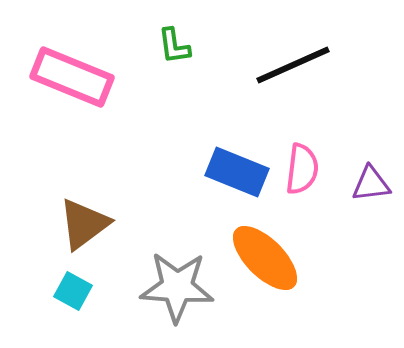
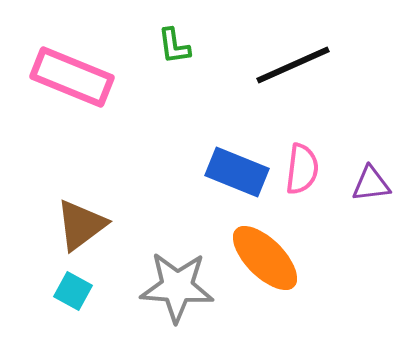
brown triangle: moved 3 px left, 1 px down
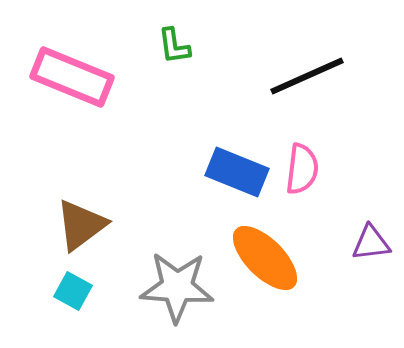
black line: moved 14 px right, 11 px down
purple triangle: moved 59 px down
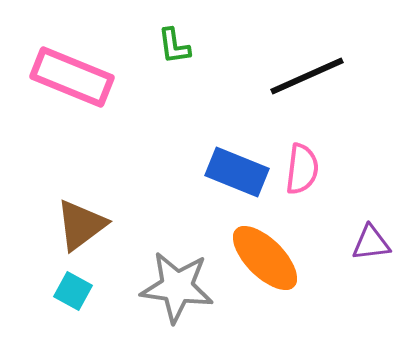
gray star: rotated 4 degrees clockwise
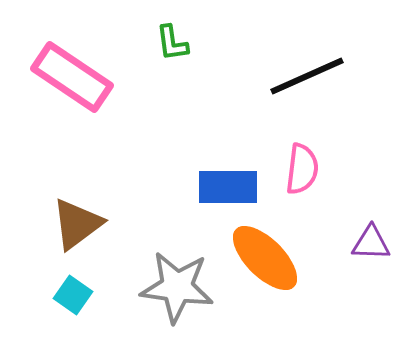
green L-shape: moved 2 px left, 3 px up
pink rectangle: rotated 12 degrees clockwise
blue rectangle: moved 9 px left, 15 px down; rotated 22 degrees counterclockwise
brown triangle: moved 4 px left, 1 px up
purple triangle: rotated 9 degrees clockwise
cyan square: moved 4 px down; rotated 6 degrees clockwise
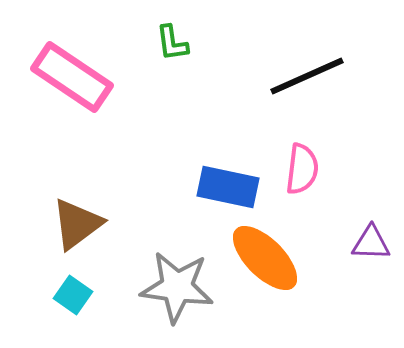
blue rectangle: rotated 12 degrees clockwise
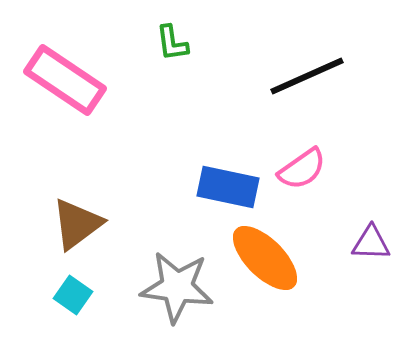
pink rectangle: moved 7 px left, 3 px down
pink semicircle: rotated 48 degrees clockwise
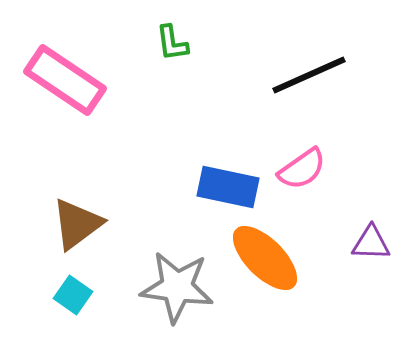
black line: moved 2 px right, 1 px up
